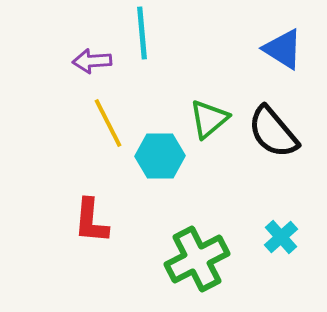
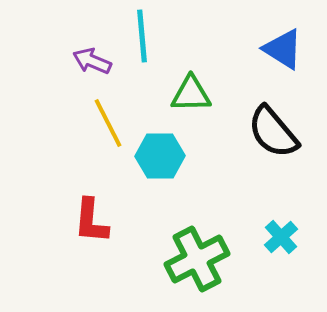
cyan line: moved 3 px down
purple arrow: rotated 27 degrees clockwise
green triangle: moved 18 px left, 25 px up; rotated 39 degrees clockwise
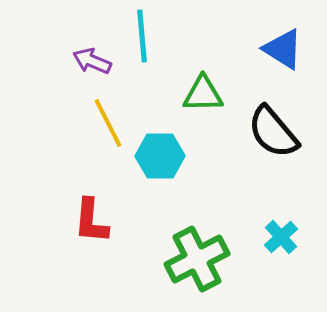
green triangle: moved 12 px right
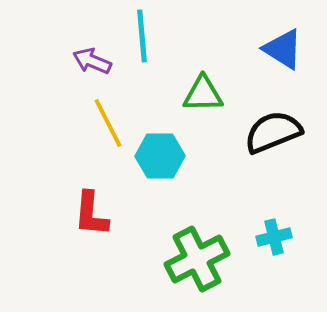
black semicircle: rotated 108 degrees clockwise
red L-shape: moved 7 px up
cyan cross: moved 7 px left; rotated 28 degrees clockwise
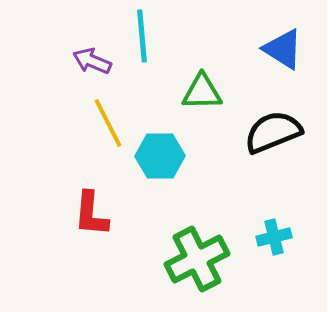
green triangle: moved 1 px left, 2 px up
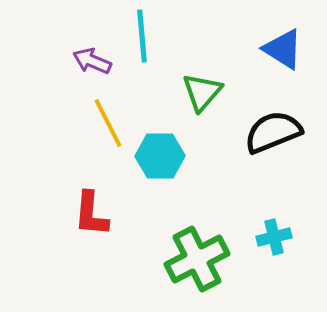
green triangle: rotated 48 degrees counterclockwise
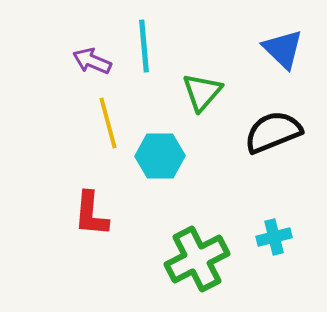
cyan line: moved 2 px right, 10 px down
blue triangle: rotated 12 degrees clockwise
yellow line: rotated 12 degrees clockwise
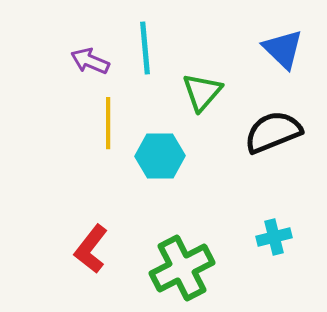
cyan line: moved 1 px right, 2 px down
purple arrow: moved 2 px left
yellow line: rotated 15 degrees clockwise
red L-shape: moved 35 px down; rotated 33 degrees clockwise
green cross: moved 15 px left, 9 px down
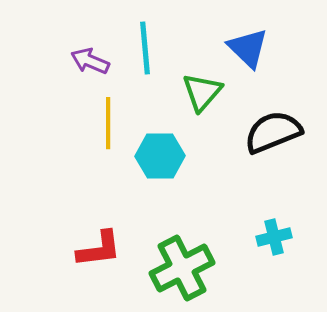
blue triangle: moved 35 px left, 1 px up
red L-shape: moved 8 px right; rotated 135 degrees counterclockwise
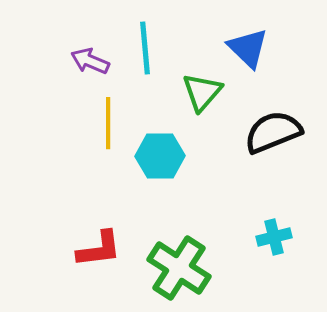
green cross: moved 3 px left; rotated 30 degrees counterclockwise
